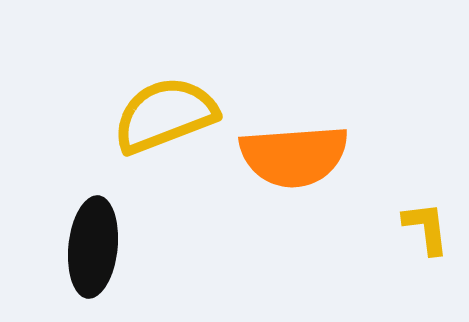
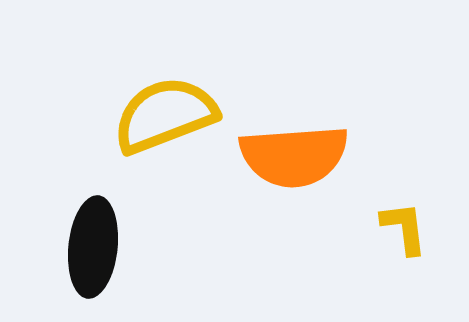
yellow L-shape: moved 22 px left
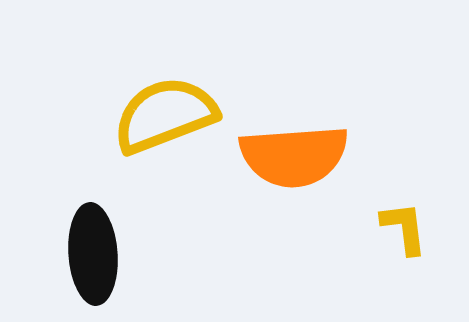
black ellipse: moved 7 px down; rotated 10 degrees counterclockwise
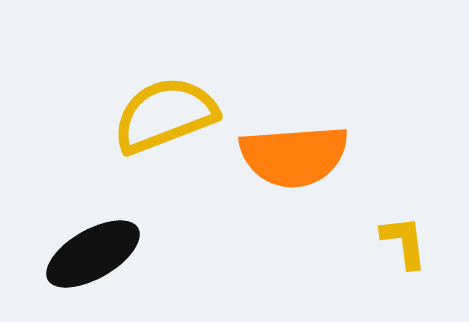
yellow L-shape: moved 14 px down
black ellipse: rotated 64 degrees clockwise
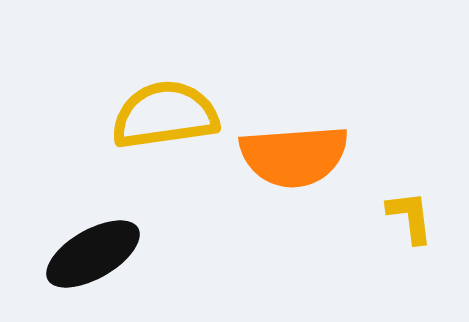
yellow semicircle: rotated 13 degrees clockwise
yellow L-shape: moved 6 px right, 25 px up
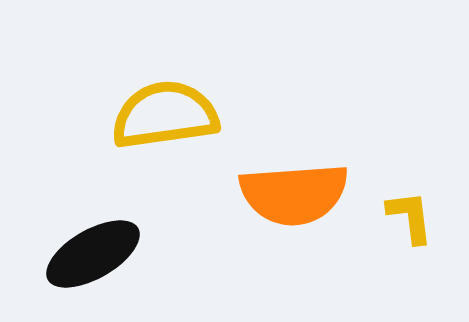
orange semicircle: moved 38 px down
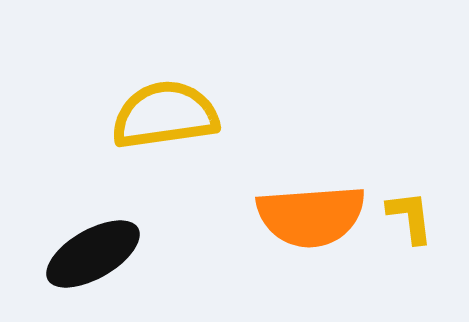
orange semicircle: moved 17 px right, 22 px down
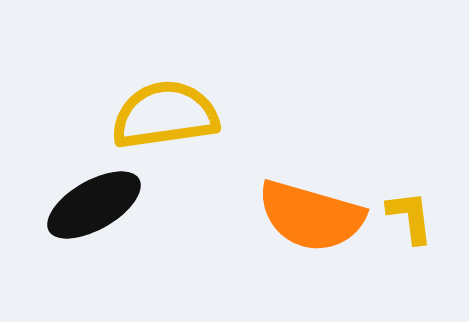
orange semicircle: rotated 20 degrees clockwise
black ellipse: moved 1 px right, 49 px up
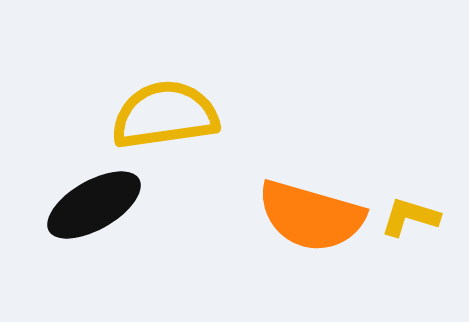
yellow L-shape: rotated 66 degrees counterclockwise
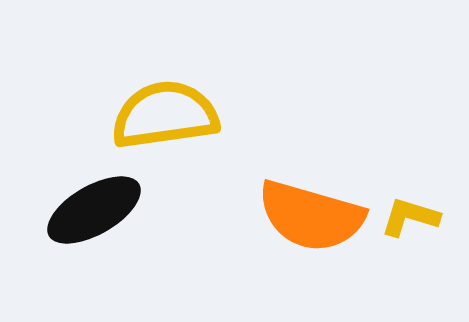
black ellipse: moved 5 px down
